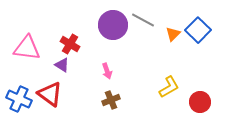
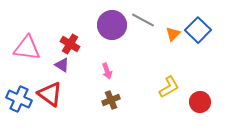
purple circle: moved 1 px left
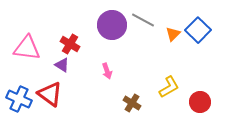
brown cross: moved 21 px right, 3 px down; rotated 36 degrees counterclockwise
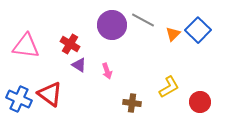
pink triangle: moved 1 px left, 2 px up
purple triangle: moved 17 px right
brown cross: rotated 24 degrees counterclockwise
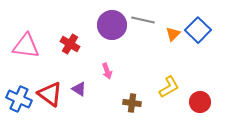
gray line: rotated 15 degrees counterclockwise
purple triangle: moved 24 px down
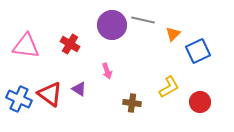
blue square: moved 21 px down; rotated 20 degrees clockwise
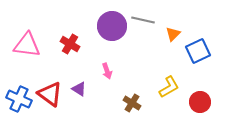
purple circle: moved 1 px down
pink triangle: moved 1 px right, 1 px up
brown cross: rotated 24 degrees clockwise
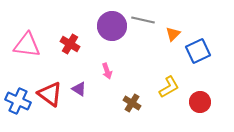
blue cross: moved 1 px left, 2 px down
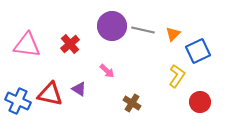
gray line: moved 10 px down
red cross: rotated 18 degrees clockwise
pink arrow: rotated 28 degrees counterclockwise
yellow L-shape: moved 8 px right, 11 px up; rotated 25 degrees counterclockwise
red triangle: rotated 24 degrees counterclockwise
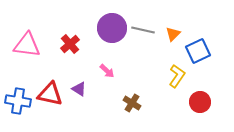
purple circle: moved 2 px down
blue cross: rotated 15 degrees counterclockwise
